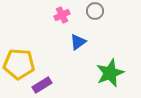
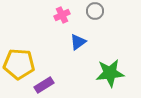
green star: rotated 16 degrees clockwise
purple rectangle: moved 2 px right
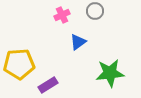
yellow pentagon: rotated 8 degrees counterclockwise
purple rectangle: moved 4 px right
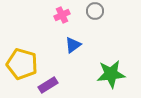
blue triangle: moved 5 px left, 3 px down
yellow pentagon: moved 3 px right; rotated 20 degrees clockwise
green star: moved 1 px right, 1 px down
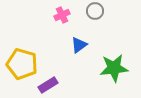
blue triangle: moved 6 px right
green star: moved 3 px right, 6 px up
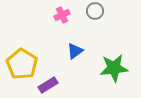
blue triangle: moved 4 px left, 6 px down
yellow pentagon: rotated 16 degrees clockwise
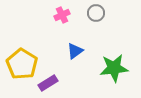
gray circle: moved 1 px right, 2 px down
purple rectangle: moved 2 px up
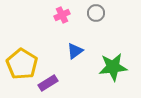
green star: moved 1 px left, 1 px up
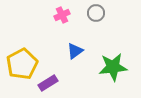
yellow pentagon: rotated 12 degrees clockwise
